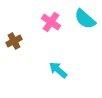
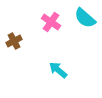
cyan semicircle: moved 1 px up
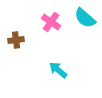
brown cross: moved 2 px right, 1 px up; rotated 21 degrees clockwise
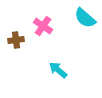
pink cross: moved 8 px left, 4 px down
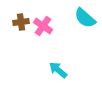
brown cross: moved 5 px right, 18 px up
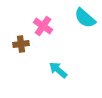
brown cross: moved 22 px down
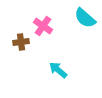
brown cross: moved 2 px up
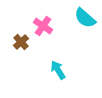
brown cross: rotated 35 degrees counterclockwise
cyan arrow: rotated 18 degrees clockwise
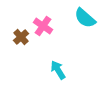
brown cross: moved 5 px up
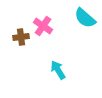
brown cross: rotated 35 degrees clockwise
